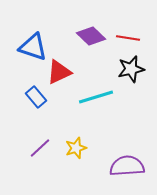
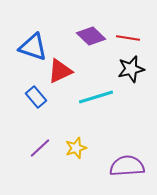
red triangle: moved 1 px right, 1 px up
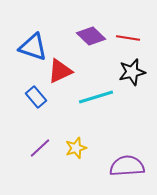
black star: moved 1 px right, 3 px down
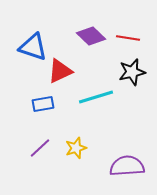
blue rectangle: moved 7 px right, 7 px down; rotated 60 degrees counterclockwise
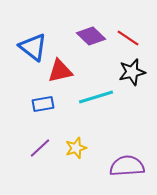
red line: rotated 25 degrees clockwise
blue triangle: rotated 20 degrees clockwise
red triangle: rotated 12 degrees clockwise
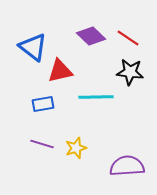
black star: moved 2 px left; rotated 20 degrees clockwise
cyan line: rotated 16 degrees clockwise
purple line: moved 2 px right, 4 px up; rotated 60 degrees clockwise
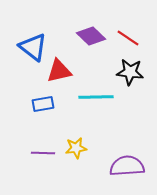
red triangle: moved 1 px left
purple line: moved 1 px right, 9 px down; rotated 15 degrees counterclockwise
yellow star: rotated 10 degrees clockwise
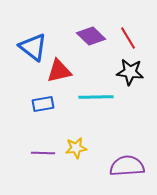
red line: rotated 25 degrees clockwise
